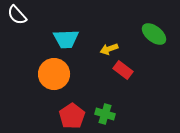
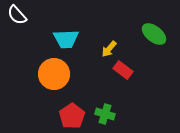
yellow arrow: rotated 30 degrees counterclockwise
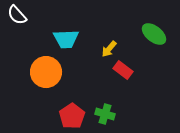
orange circle: moved 8 px left, 2 px up
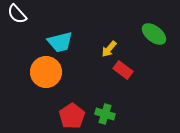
white semicircle: moved 1 px up
cyan trapezoid: moved 6 px left, 3 px down; rotated 12 degrees counterclockwise
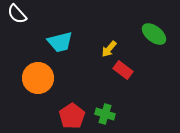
orange circle: moved 8 px left, 6 px down
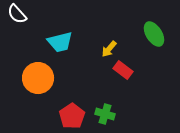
green ellipse: rotated 20 degrees clockwise
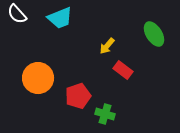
cyan trapezoid: moved 24 px up; rotated 8 degrees counterclockwise
yellow arrow: moved 2 px left, 3 px up
red pentagon: moved 6 px right, 20 px up; rotated 15 degrees clockwise
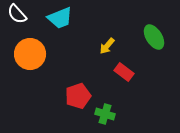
green ellipse: moved 3 px down
red rectangle: moved 1 px right, 2 px down
orange circle: moved 8 px left, 24 px up
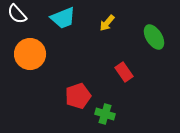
cyan trapezoid: moved 3 px right
yellow arrow: moved 23 px up
red rectangle: rotated 18 degrees clockwise
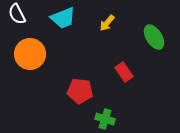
white semicircle: rotated 15 degrees clockwise
red pentagon: moved 2 px right, 5 px up; rotated 25 degrees clockwise
green cross: moved 5 px down
